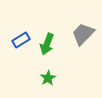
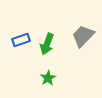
gray trapezoid: moved 2 px down
blue rectangle: rotated 12 degrees clockwise
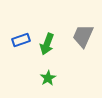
gray trapezoid: rotated 20 degrees counterclockwise
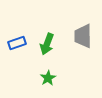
gray trapezoid: rotated 25 degrees counterclockwise
blue rectangle: moved 4 px left, 3 px down
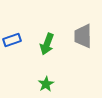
blue rectangle: moved 5 px left, 3 px up
green star: moved 2 px left, 6 px down
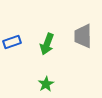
blue rectangle: moved 2 px down
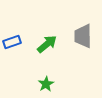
green arrow: rotated 150 degrees counterclockwise
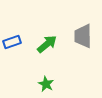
green star: rotated 14 degrees counterclockwise
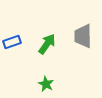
green arrow: rotated 15 degrees counterclockwise
